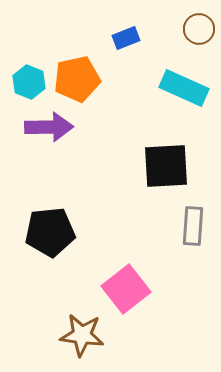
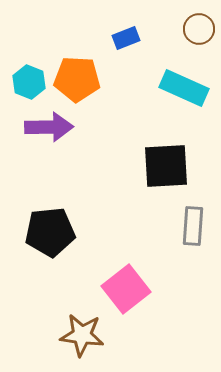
orange pentagon: rotated 15 degrees clockwise
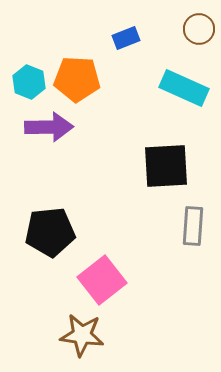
pink square: moved 24 px left, 9 px up
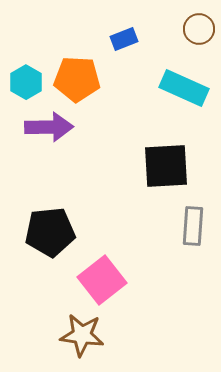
blue rectangle: moved 2 px left, 1 px down
cyan hexagon: moved 3 px left; rotated 8 degrees clockwise
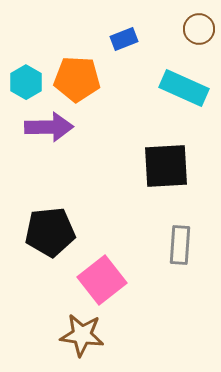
gray rectangle: moved 13 px left, 19 px down
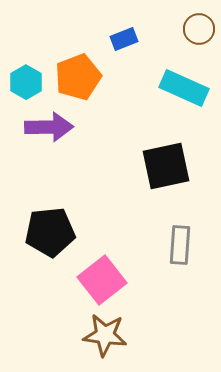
orange pentagon: moved 1 px right, 2 px up; rotated 24 degrees counterclockwise
black square: rotated 9 degrees counterclockwise
brown star: moved 23 px right
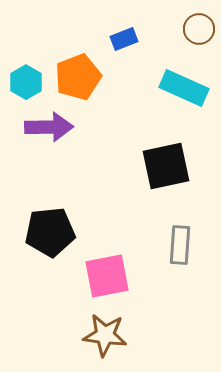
pink square: moved 5 px right, 4 px up; rotated 27 degrees clockwise
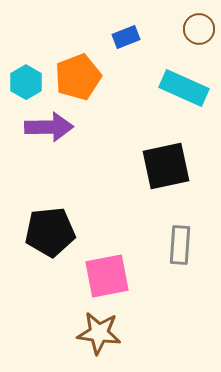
blue rectangle: moved 2 px right, 2 px up
brown star: moved 6 px left, 2 px up
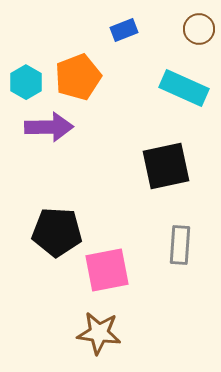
blue rectangle: moved 2 px left, 7 px up
black pentagon: moved 7 px right; rotated 9 degrees clockwise
pink square: moved 6 px up
